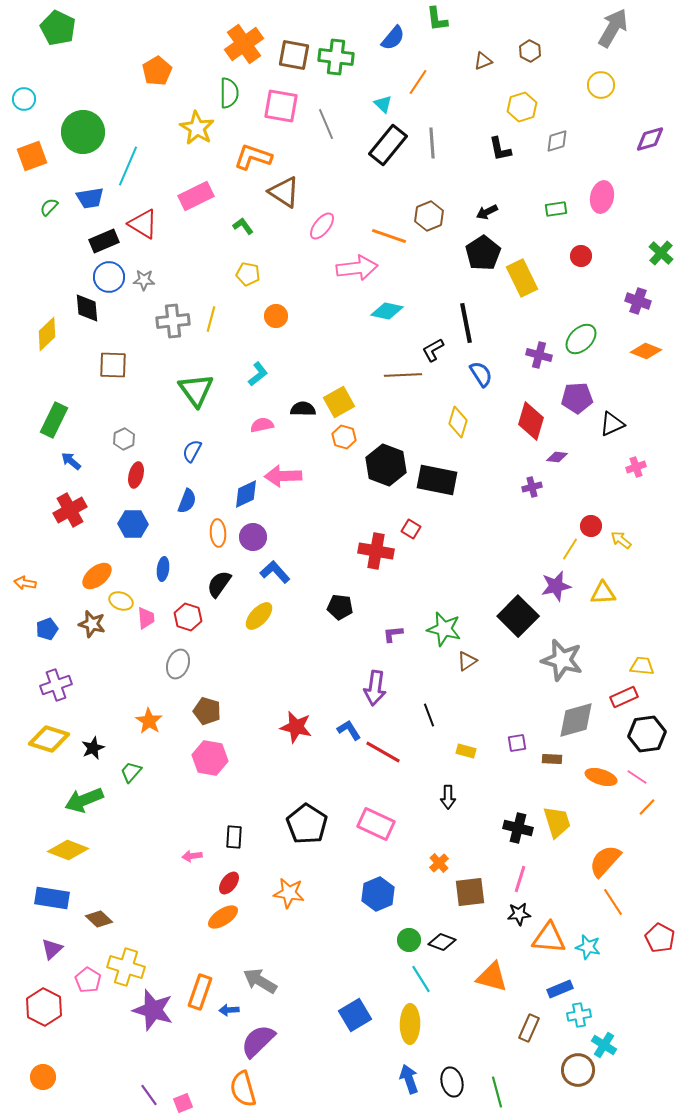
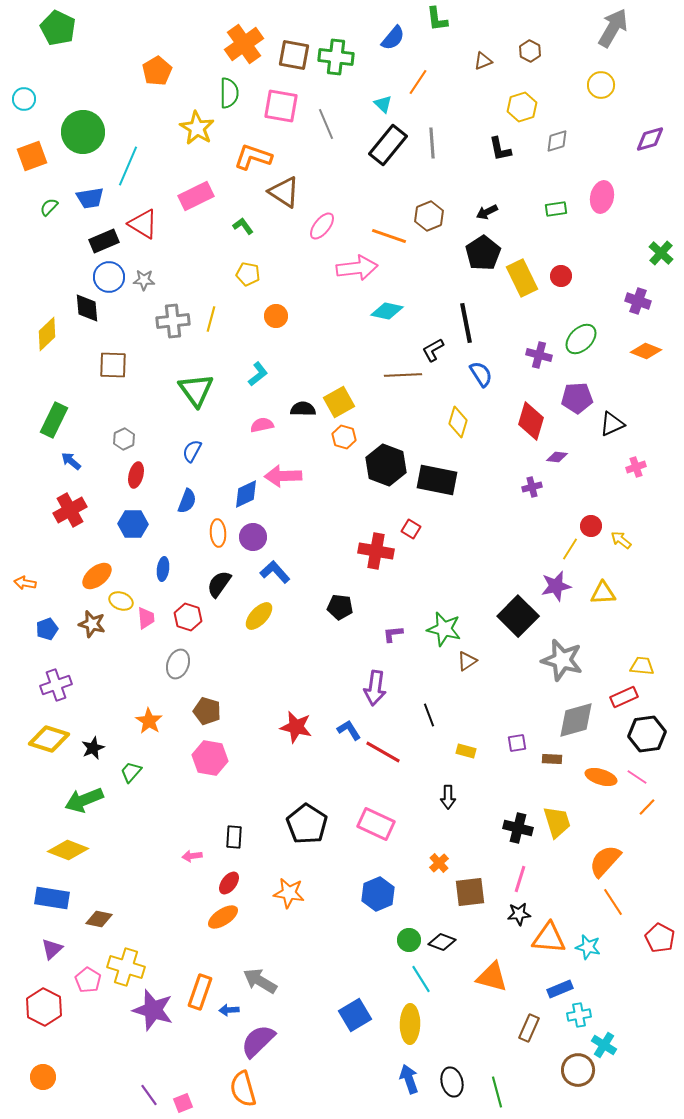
red circle at (581, 256): moved 20 px left, 20 px down
brown diamond at (99, 919): rotated 32 degrees counterclockwise
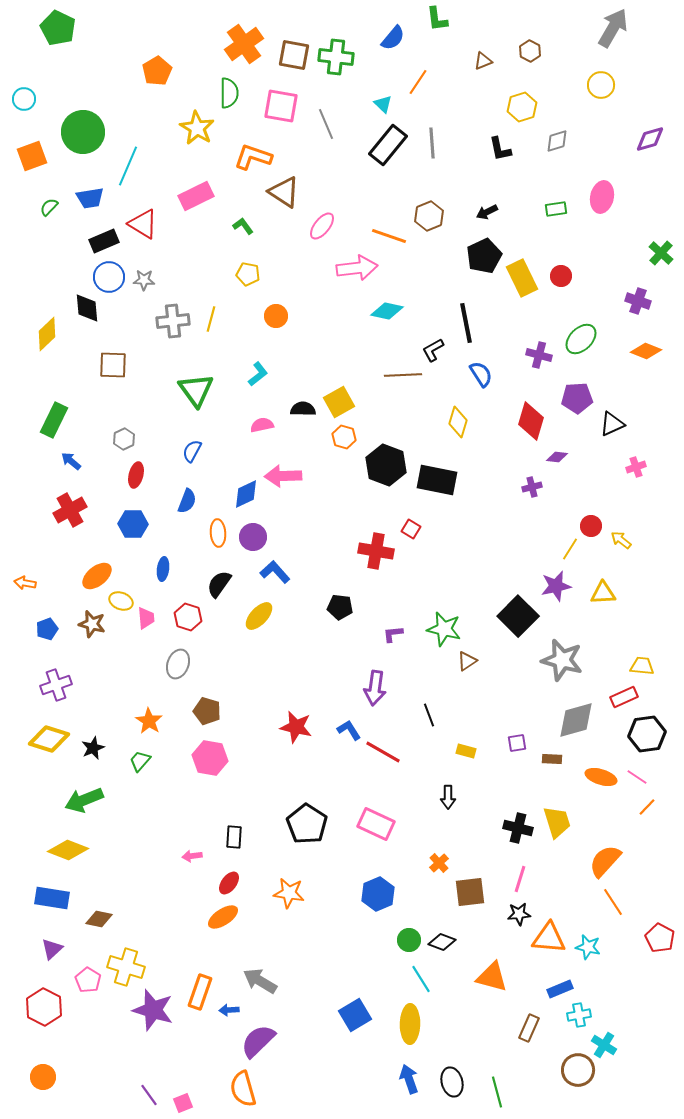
black pentagon at (483, 253): moved 1 px right, 3 px down; rotated 8 degrees clockwise
green trapezoid at (131, 772): moved 9 px right, 11 px up
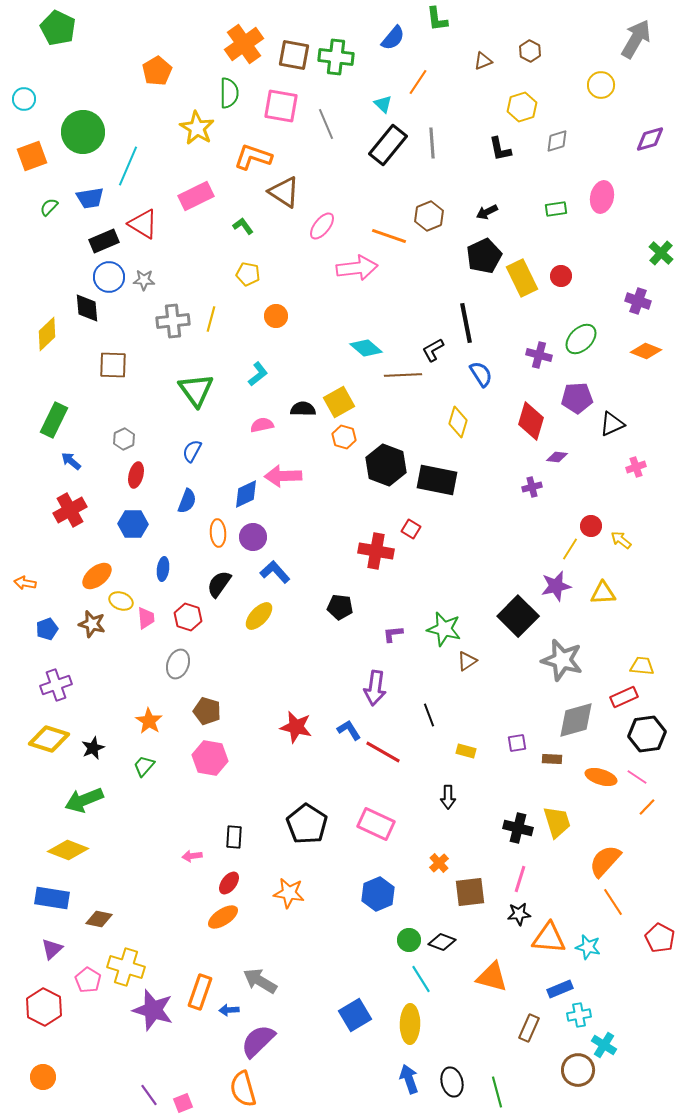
gray arrow at (613, 28): moved 23 px right, 11 px down
cyan diamond at (387, 311): moved 21 px left, 37 px down; rotated 28 degrees clockwise
green trapezoid at (140, 761): moved 4 px right, 5 px down
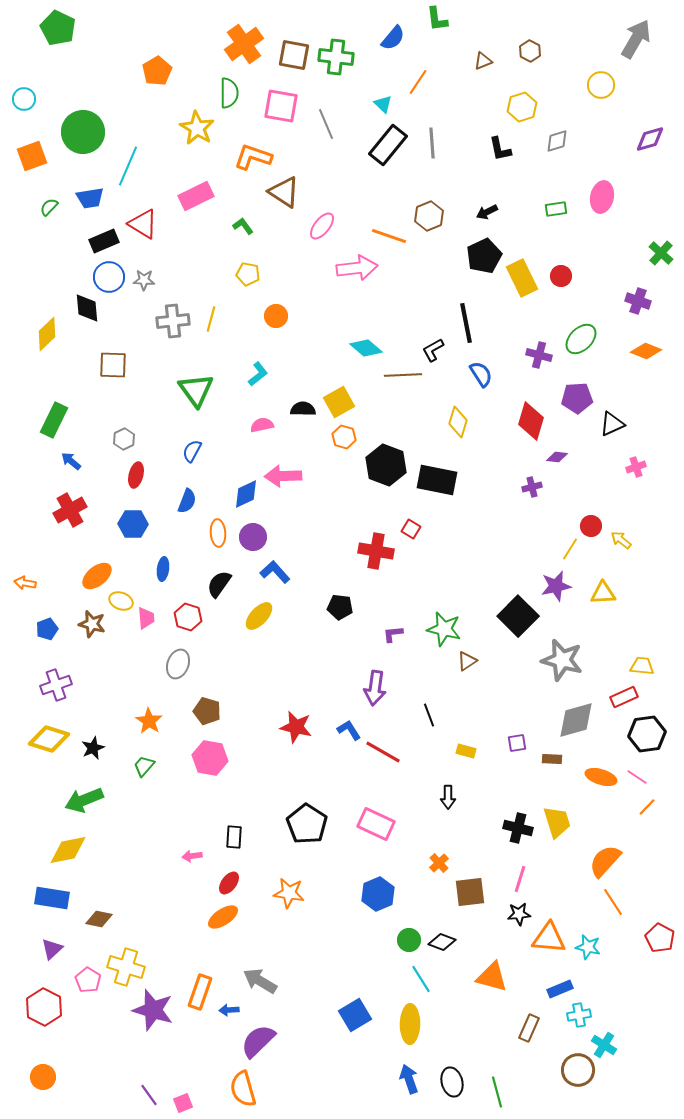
yellow diamond at (68, 850): rotated 33 degrees counterclockwise
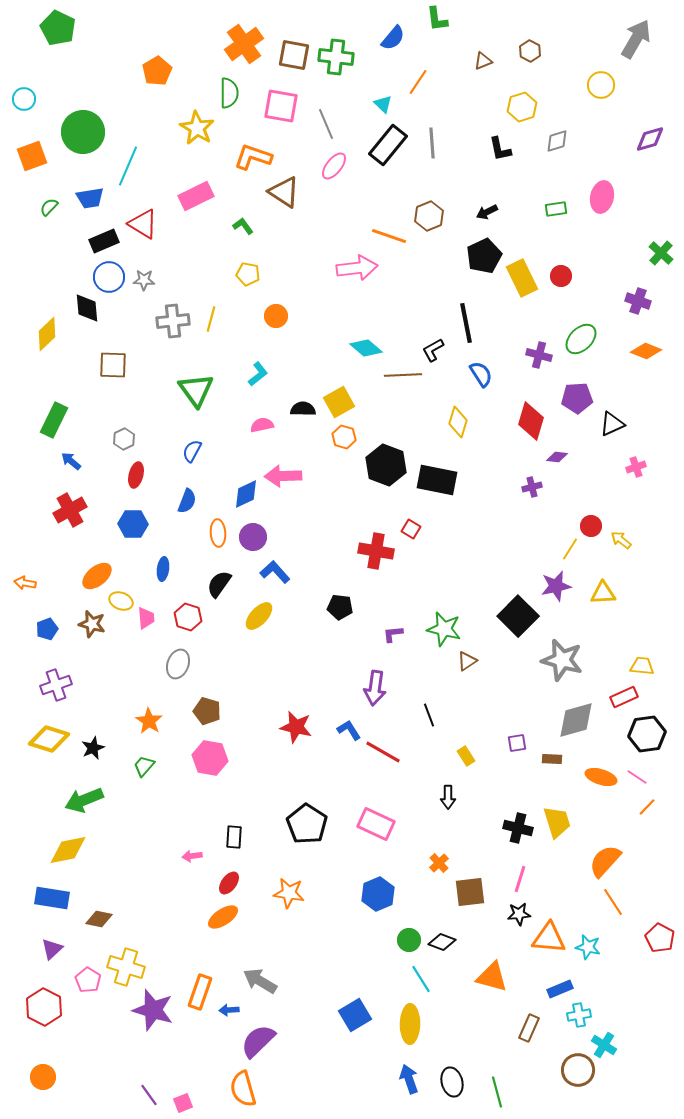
pink ellipse at (322, 226): moved 12 px right, 60 px up
yellow rectangle at (466, 751): moved 5 px down; rotated 42 degrees clockwise
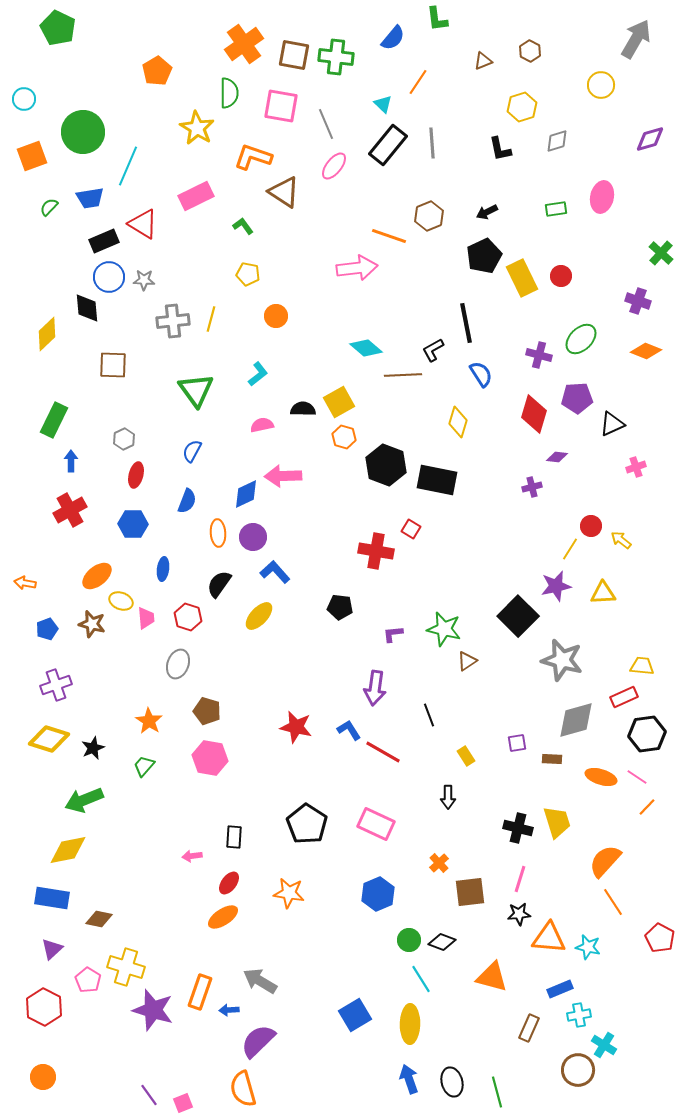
red diamond at (531, 421): moved 3 px right, 7 px up
blue arrow at (71, 461): rotated 50 degrees clockwise
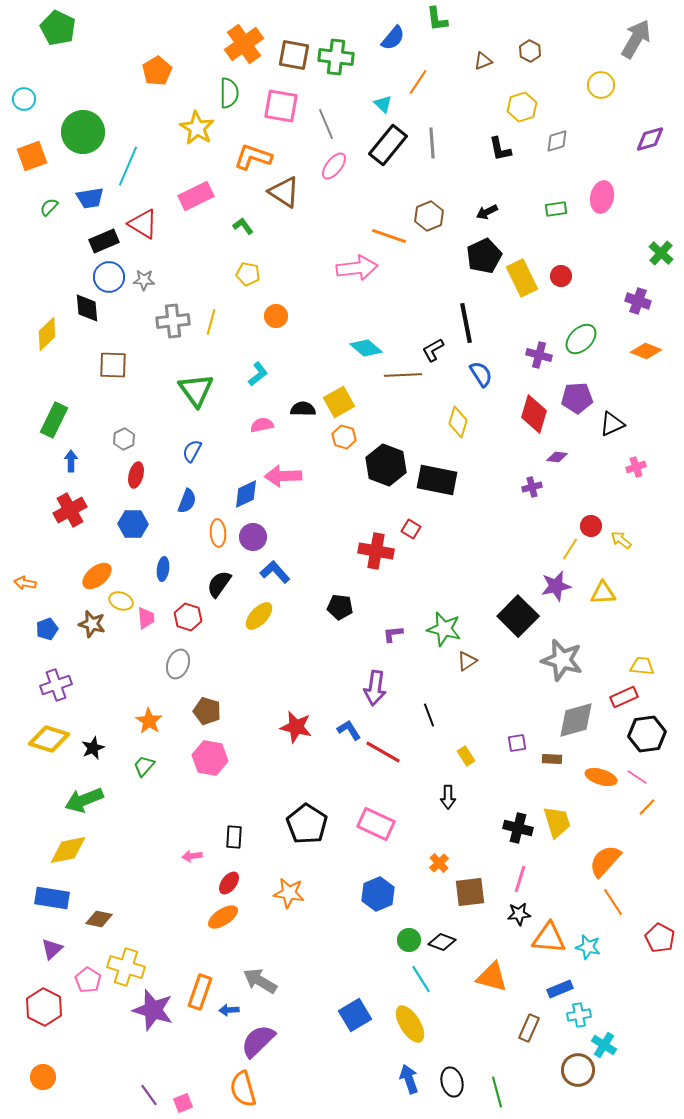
yellow line at (211, 319): moved 3 px down
yellow ellipse at (410, 1024): rotated 33 degrees counterclockwise
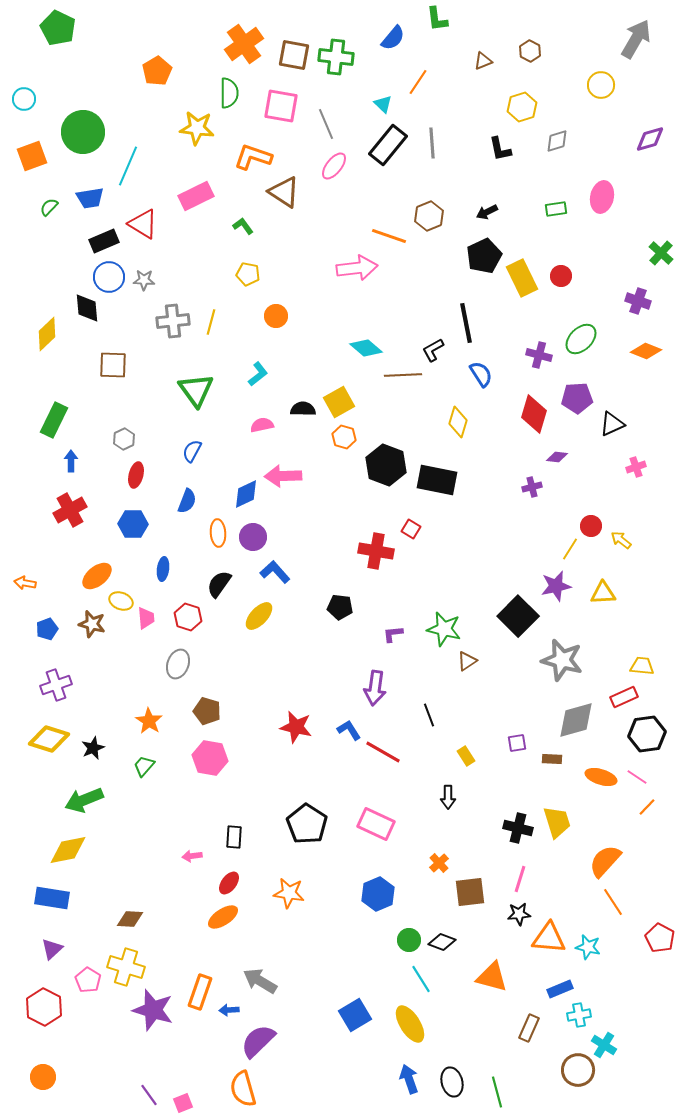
yellow star at (197, 128): rotated 24 degrees counterclockwise
brown diamond at (99, 919): moved 31 px right; rotated 8 degrees counterclockwise
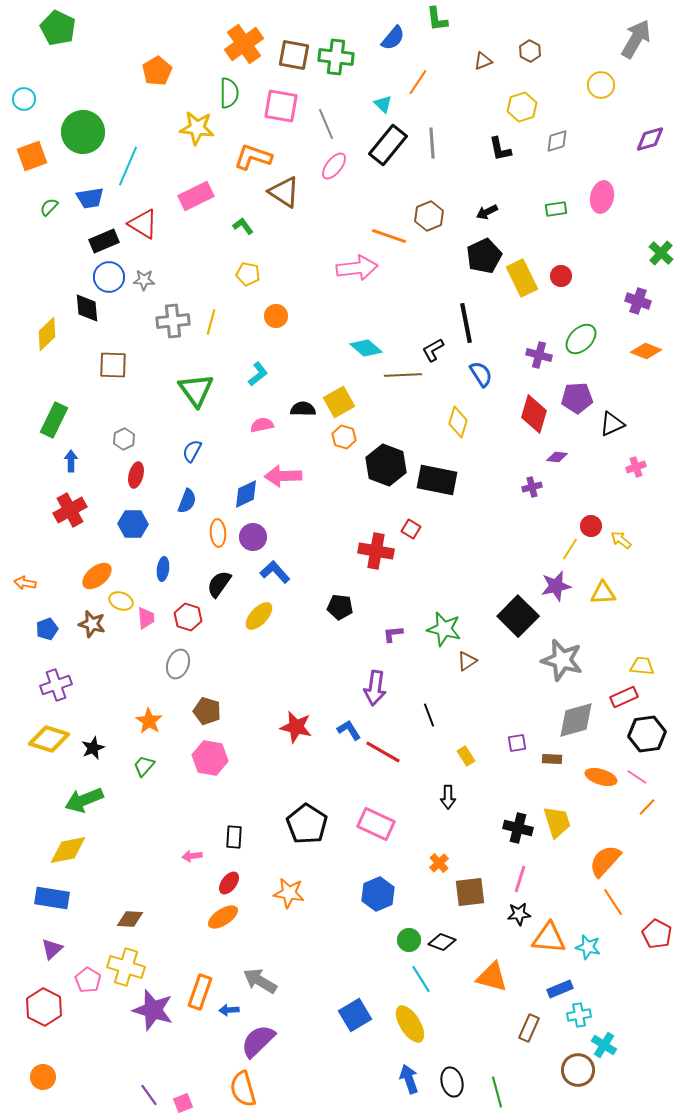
red pentagon at (660, 938): moved 3 px left, 4 px up
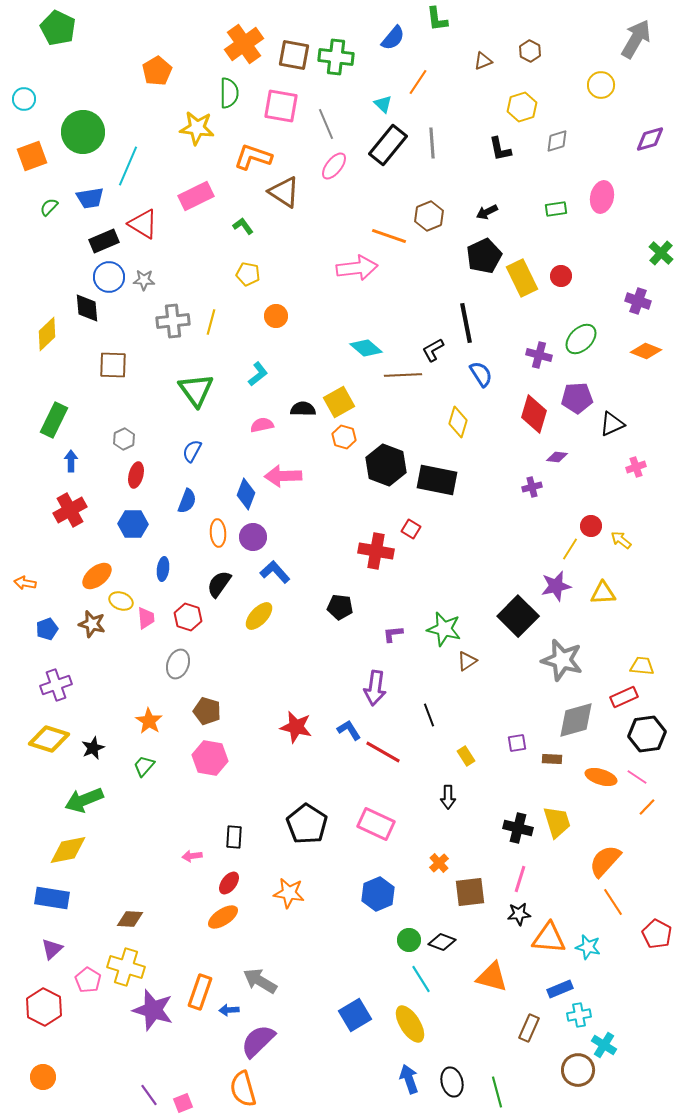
blue diamond at (246, 494): rotated 44 degrees counterclockwise
